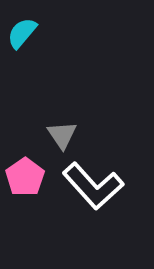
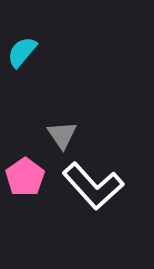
cyan semicircle: moved 19 px down
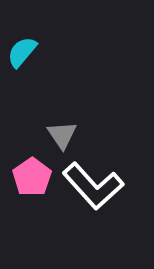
pink pentagon: moved 7 px right
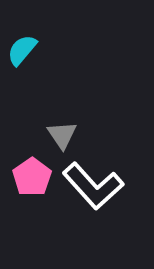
cyan semicircle: moved 2 px up
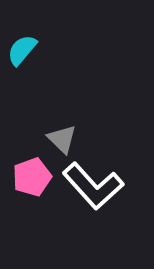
gray triangle: moved 4 px down; rotated 12 degrees counterclockwise
pink pentagon: rotated 15 degrees clockwise
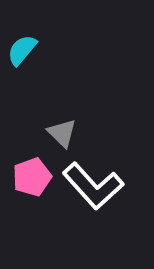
gray triangle: moved 6 px up
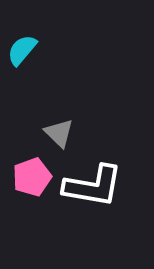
gray triangle: moved 3 px left
white L-shape: rotated 38 degrees counterclockwise
